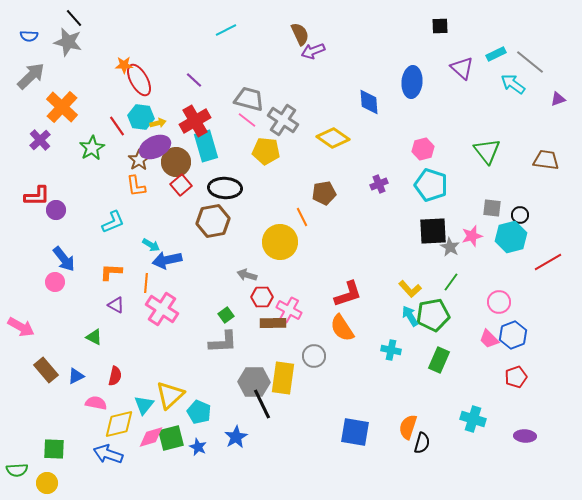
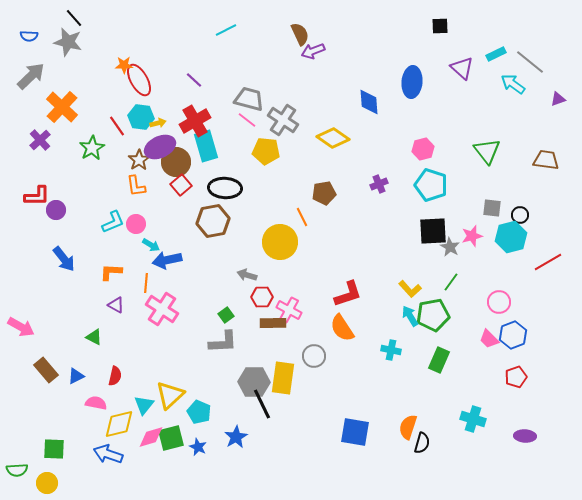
purple ellipse at (155, 147): moved 5 px right
pink circle at (55, 282): moved 81 px right, 58 px up
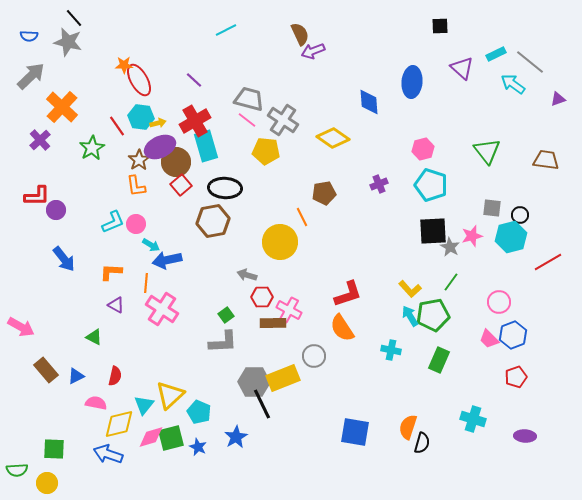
yellow rectangle at (283, 378): rotated 60 degrees clockwise
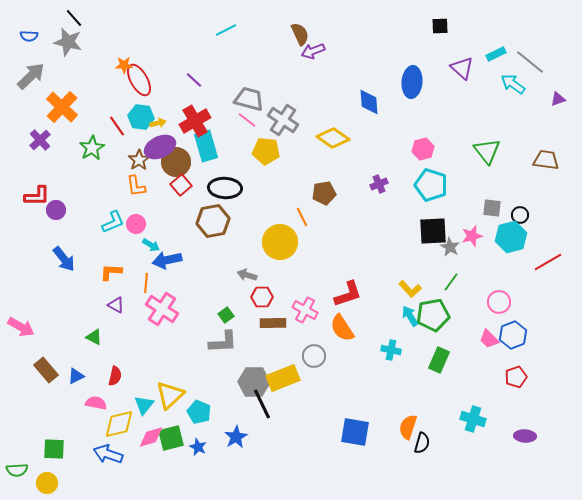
pink cross at (289, 310): moved 16 px right
